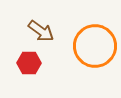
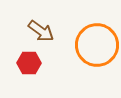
orange circle: moved 2 px right, 1 px up
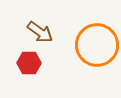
brown arrow: moved 1 px left, 1 px down
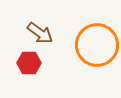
brown arrow: moved 1 px down
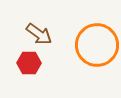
brown arrow: moved 1 px left, 1 px down
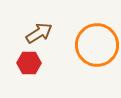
brown arrow: moved 1 px up; rotated 68 degrees counterclockwise
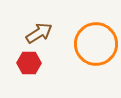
orange circle: moved 1 px left, 1 px up
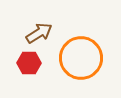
orange circle: moved 15 px left, 14 px down
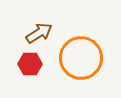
red hexagon: moved 1 px right, 1 px down
